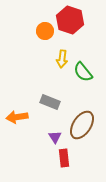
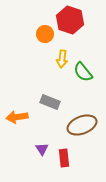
orange circle: moved 3 px down
brown ellipse: rotated 36 degrees clockwise
purple triangle: moved 13 px left, 12 px down
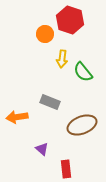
purple triangle: rotated 16 degrees counterclockwise
red rectangle: moved 2 px right, 11 px down
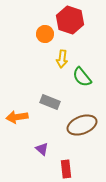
green semicircle: moved 1 px left, 5 px down
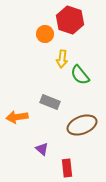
green semicircle: moved 2 px left, 2 px up
red rectangle: moved 1 px right, 1 px up
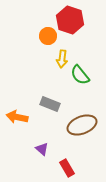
orange circle: moved 3 px right, 2 px down
gray rectangle: moved 2 px down
orange arrow: rotated 20 degrees clockwise
red rectangle: rotated 24 degrees counterclockwise
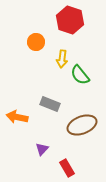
orange circle: moved 12 px left, 6 px down
purple triangle: rotated 32 degrees clockwise
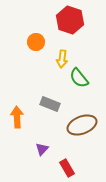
green semicircle: moved 1 px left, 3 px down
orange arrow: rotated 75 degrees clockwise
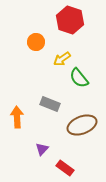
yellow arrow: rotated 48 degrees clockwise
red rectangle: moved 2 px left; rotated 24 degrees counterclockwise
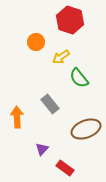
yellow arrow: moved 1 px left, 2 px up
gray rectangle: rotated 30 degrees clockwise
brown ellipse: moved 4 px right, 4 px down
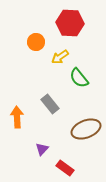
red hexagon: moved 3 px down; rotated 16 degrees counterclockwise
yellow arrow: moved 1 px left
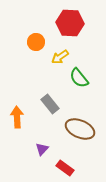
brown ellipse: moved 6 px left; rotated 44 degrees clockwise
